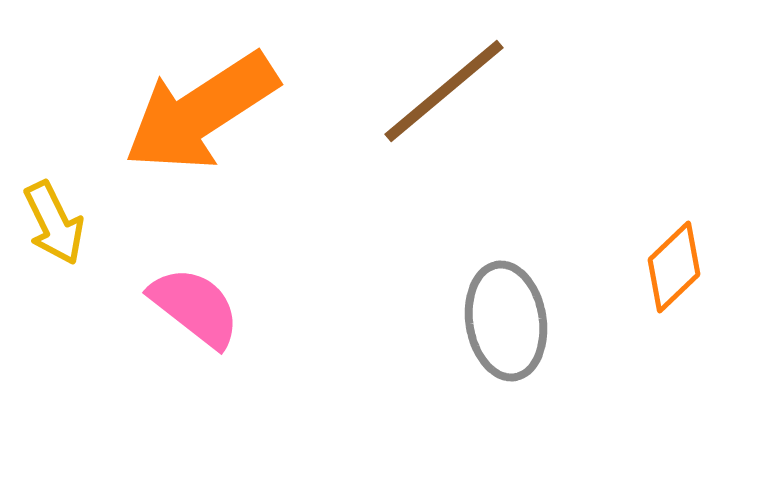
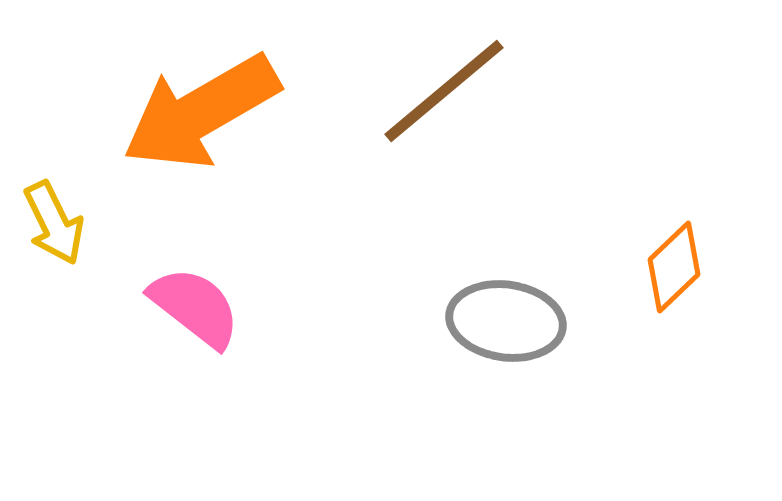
orange arrow: rotated 3 degrees clockwise
gray ellipse: rotated 73 degrees counterclockwise
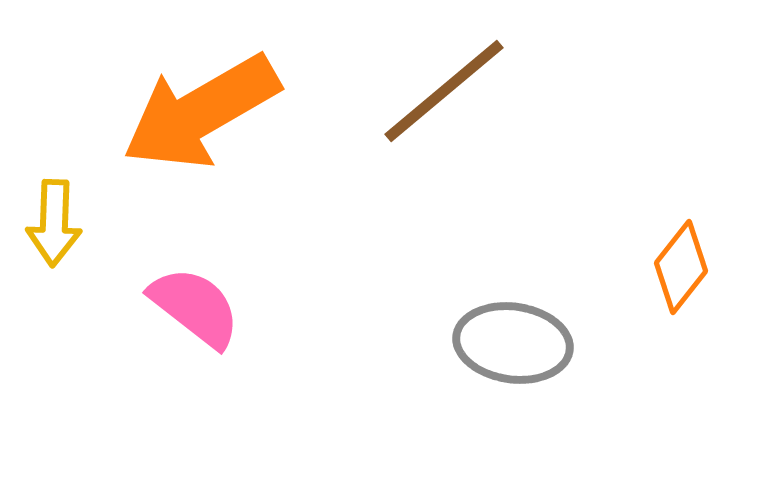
yellow arrow: rotated 28 degrees clockwise
orange diamond: moved 7 px right; rotated 8 degrees counterclockwise
gray ellipse: moved 7 px right, 22 px down
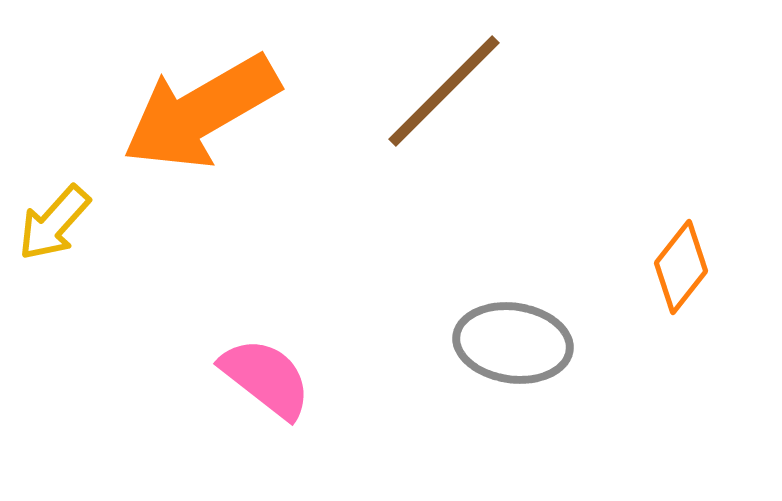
brown line: rotated 5 degrees counterclockwise
yellow arrow: rotated 40 degrees clockwise
pink semicircle: moved 71 px right, 71 px down
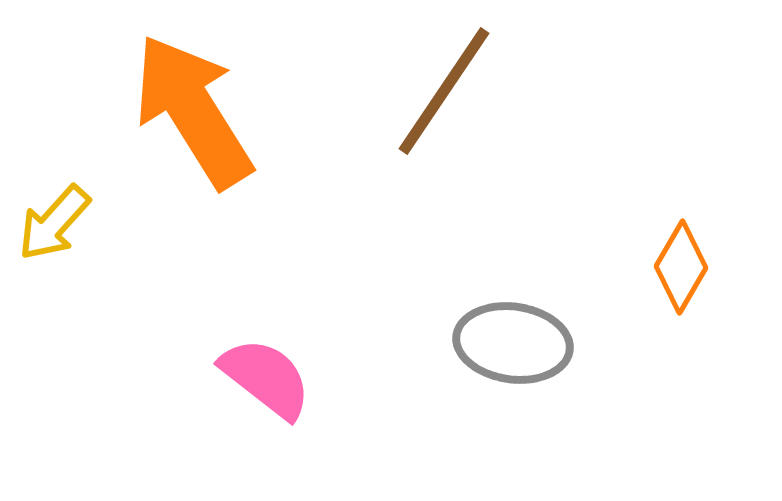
brown line: rotated 11 degrees counterclockwise
orange arrow: moved 8 px left, 1 px up; rotated 88 degrees clockwise
orange diamond: rotated 8 degrees counterclockwise
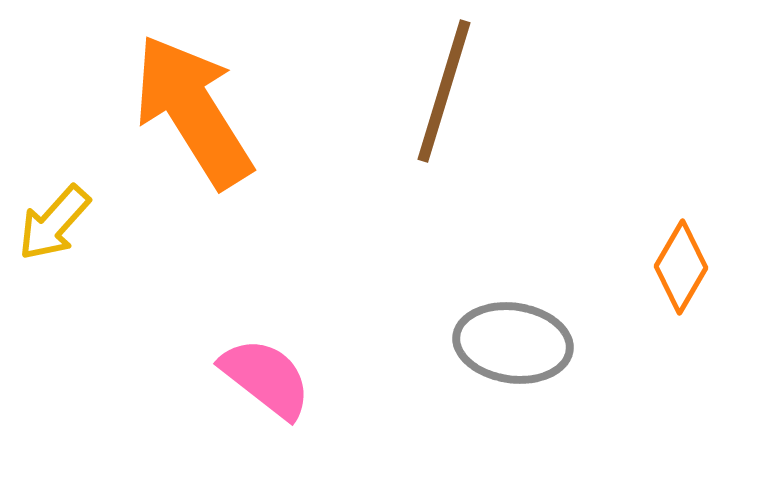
brown line: rotated 17 degrees counterclockwise
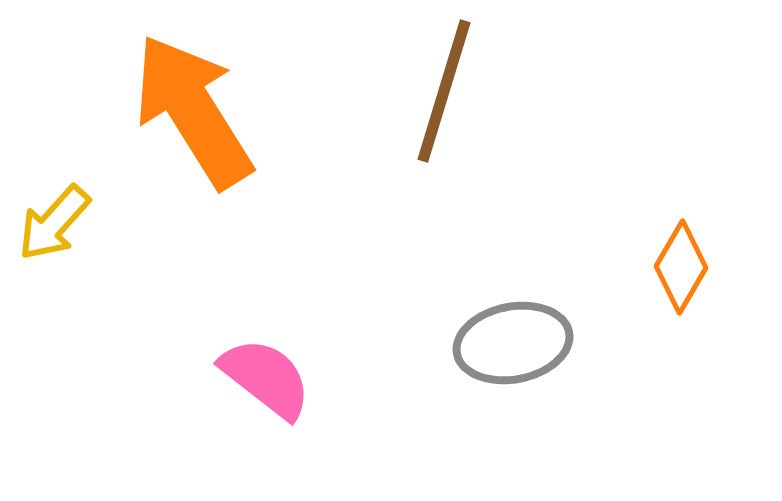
gray ellipse: rotated 19 degrees counterclockwise
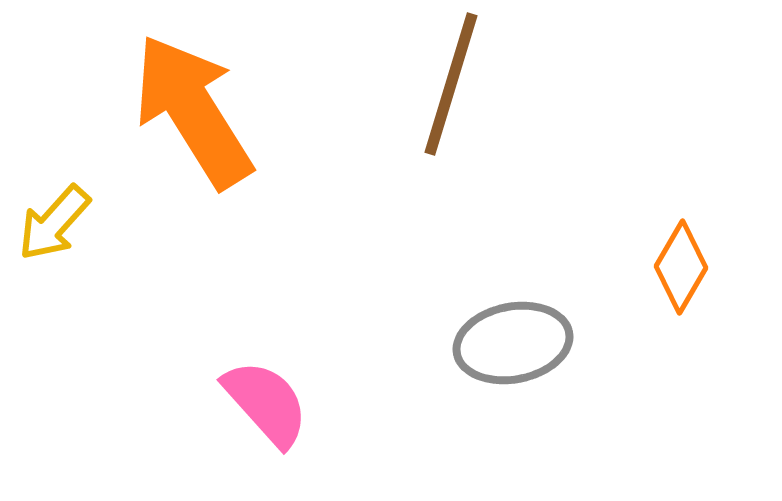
brown line: moved 7 px right, 7 px up
pink semicircle: moved 25 px down; rotated 10 degrees clockwise
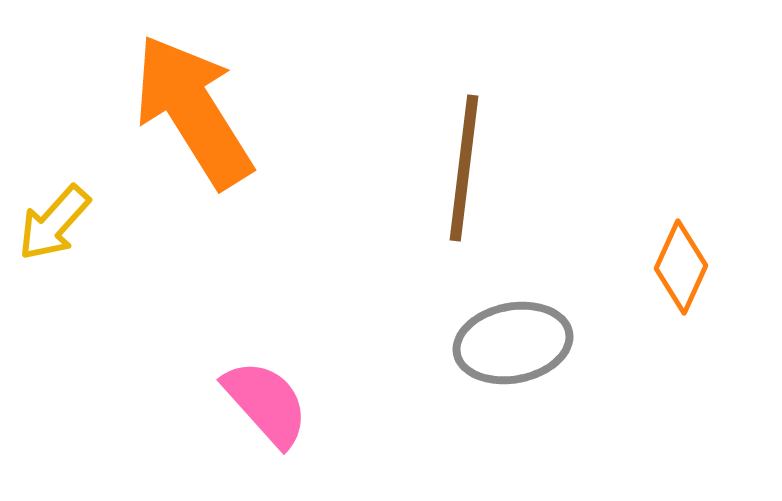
brown line: moved 13 px right, 84 px down; rotated 10 degrees counterclockwise
orange diamond: rotated 6 degrees counterclockwise
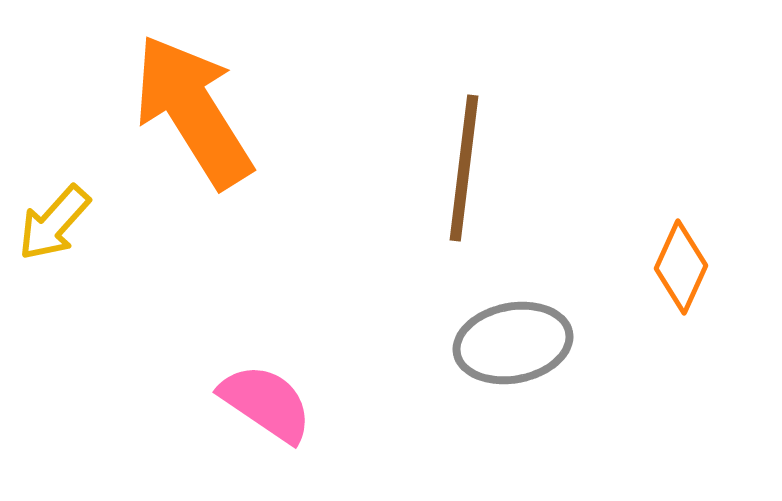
pink semicircle: rotated 14 degrees counterclockwise
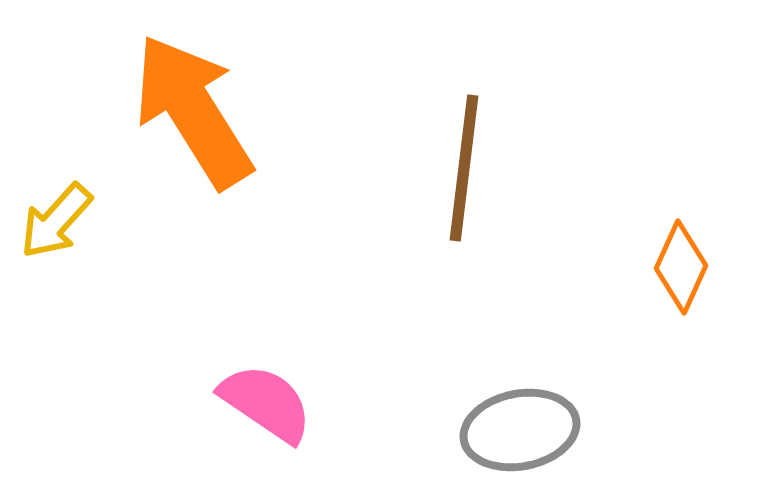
yellow arrow: moved 2 px right, 2 px up
gray ellipse: moved 7 px right, 87 px down
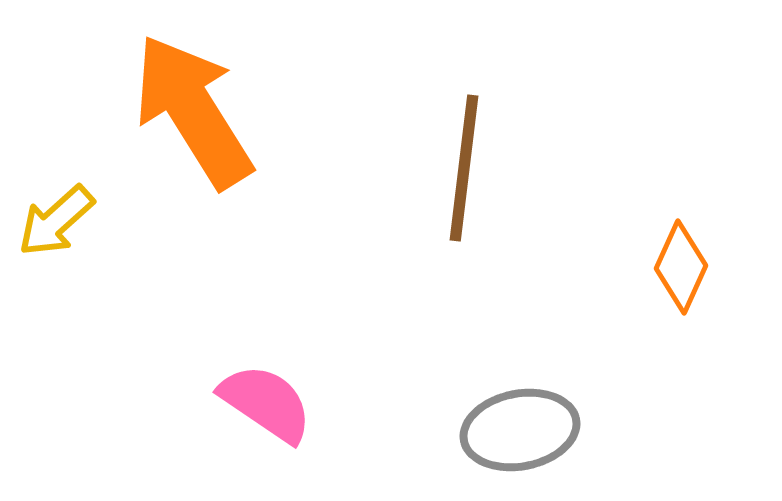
yellow arrow: rotated 6 degrees clockwise
